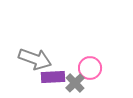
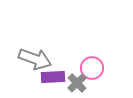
pink circle: moved 2 px right
gray cross: moved 2 px right
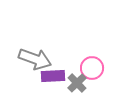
purple rectangle: moved 1 px up
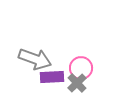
pink circle: moved 11 px left
purple rectangle: moved 1 px left, 1 px down
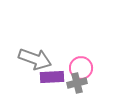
gray cross: rotated 30 degrees clockwise
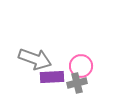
pink circle: moved 2 px up
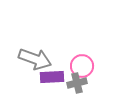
pink circle: moved 1 px right
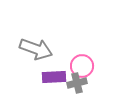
gray arrow: moved 1 px right, 10 px up
purple rectangle: moved 2 px right
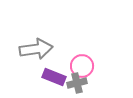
gray arrow: rotated 28 degrees counterclockwise
purple rectangle: rotated 25 degrees clockwise
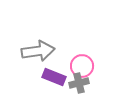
gray arrow: moved 2 px right, 2 px down
gray cross: moved 2 px right
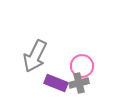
gray arrow: moved 3 px left, 5 px down; rotated 124 degrees clockwise
purple rectangle: moved 2 px right, 6 px down
